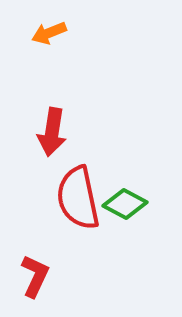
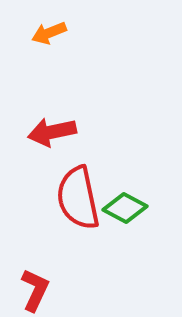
red arrow: rotated 69 degrees clockwise
green diamond: moved 4 px down
red L-shape: moved 14 px down
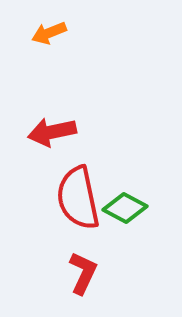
red L-shape: moved 48 px right, 17 px up
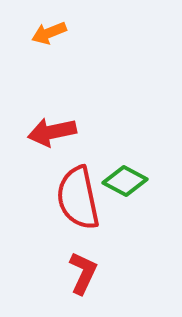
green diamond: moved 27 px up
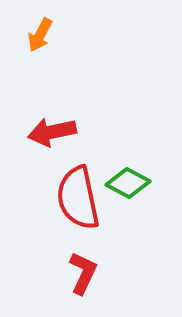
orange arrow: moved 9 px left, 2 px down; rotated 40 degrees counterclockwise
green diamond: moved 3 px right, 2 px down
